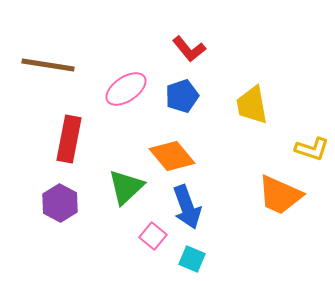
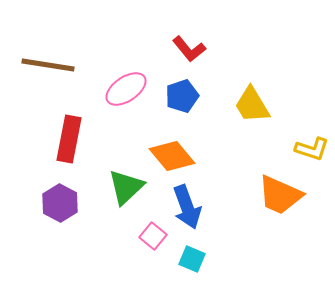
yellow trapezoid: rotated 21 degrees counterclockwise
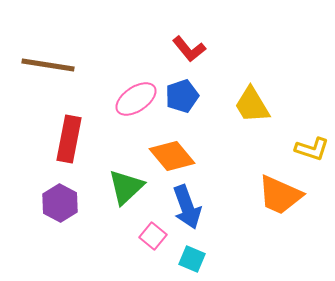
pink ellipse: moved 10 px right, 10 px down
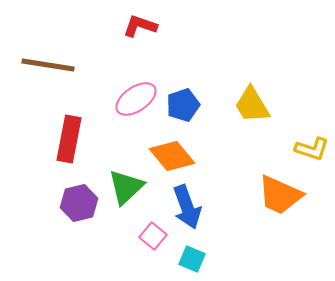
red L-shape: moved 49 px left, 23 px up; rotated 148 degrees clockwise
blue pentagon: moved 1 px right, 9 px down
purple hexagon: moved 19 px right; rotated 18 degrees clockwise
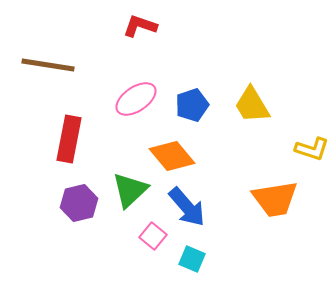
blue pentagon: moved 9 px right
green triangle: moved 4 px right, 3 px down
orange trapezoid: moved 5 px left, 4 px down; rotated 33 degrees counterclockwise
blue arrow: rotated 21 degrees counterclockwise
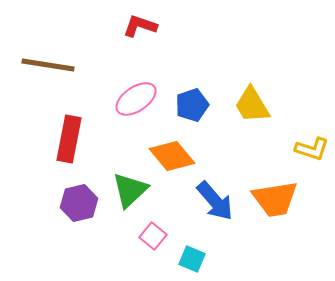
blue arrow: moved 28 px right, 6 px up
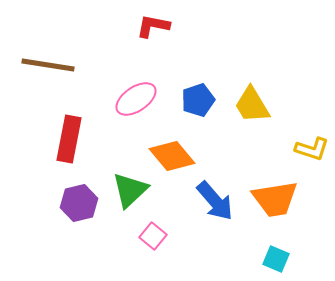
red L-shape: moved 13 px right; rotated 8 degrees counterclockwise
blue pentagon: moved 6 px right, 5 px up
cyan square: moved 84 px right
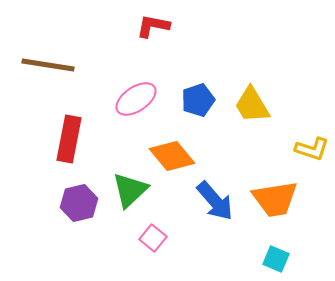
pink square: moved 2 px down
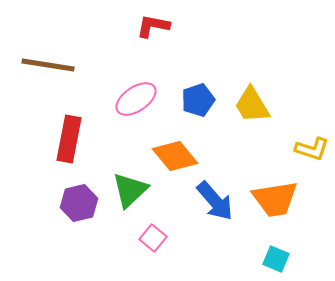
orange diamond: moved 3 px right
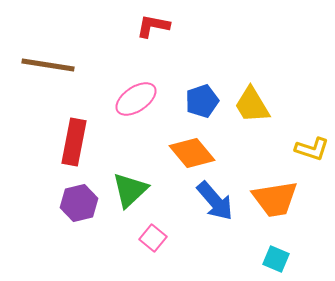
blue pentagon: moved 4 px right, 1 px down
red rectangle: moved 5 px right, 3 px down
orange diamond: moved 17 px right, 3 px up
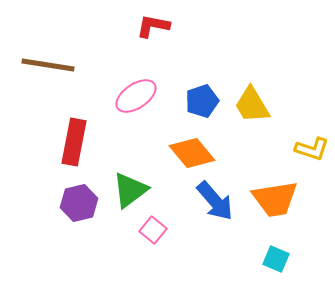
pink ellipse: moved 3 px up
green triangle: rotated 6 degrees clockwise
pink square: moved 8 px up
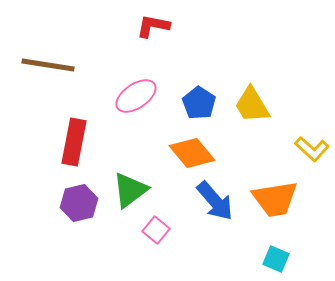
blue pentagon: moved 3 px left, 2 px down; rotated 20 degrees counterclockwise
yellow L-shape: rotated 24 degrees clockwise
pink square: moved 3 px right
